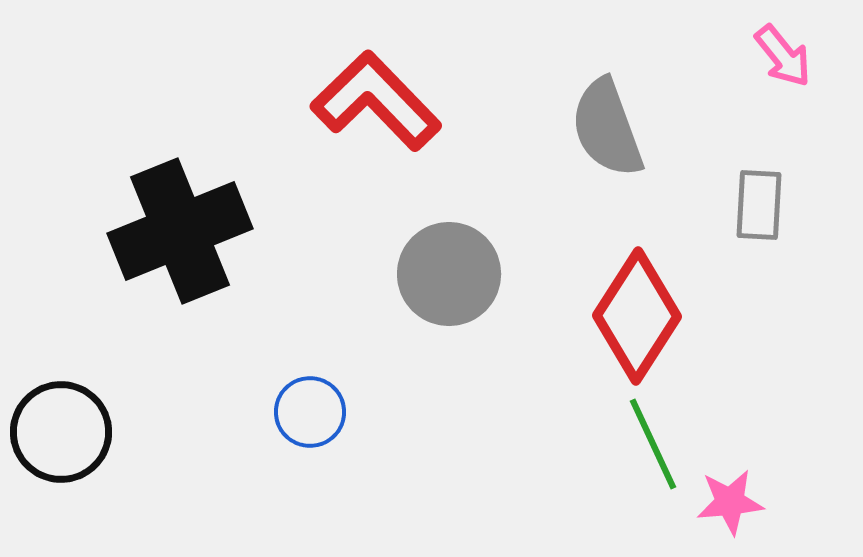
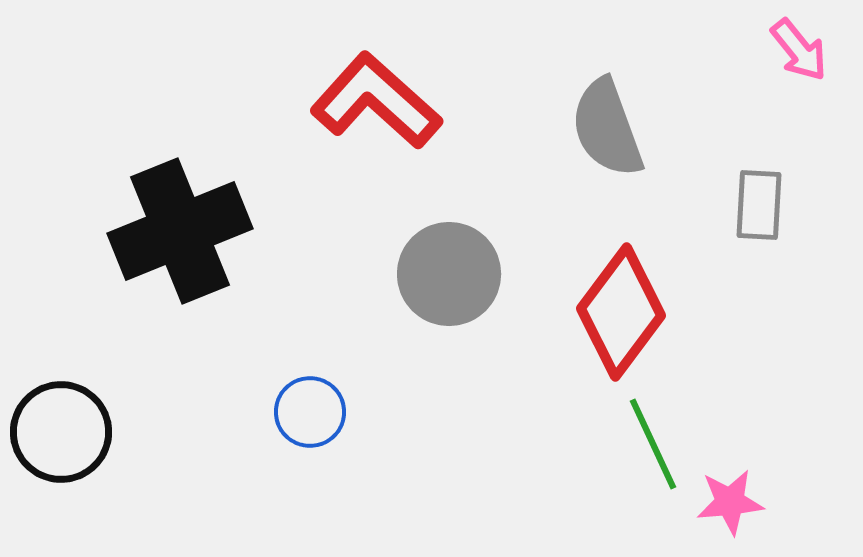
pink arrow: moved 16 px right, 6 px up
red L-shape: rotated 4 degrees counterclockwise
red diamond: moved 16 px left, 4 px up; rotated 4 degrees clockwise
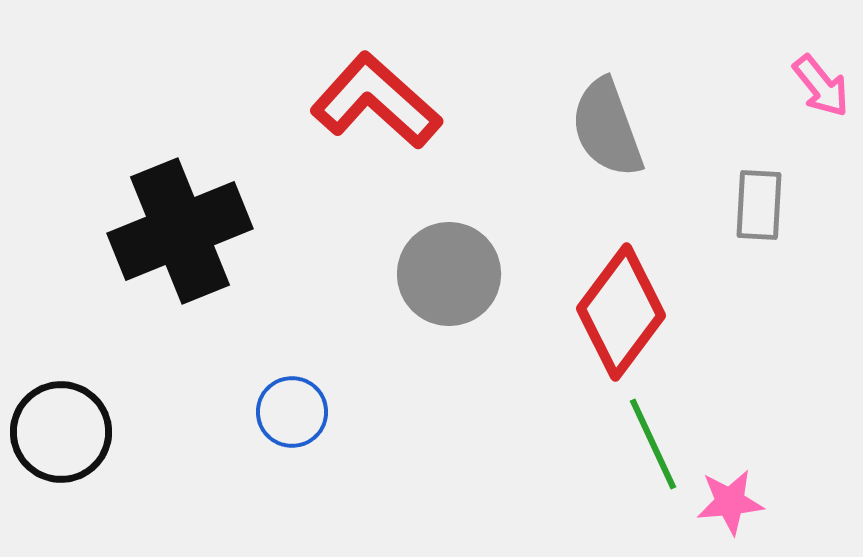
pink arrow: moved 22 px right, 36 px down
blue circle: moved 18 px left
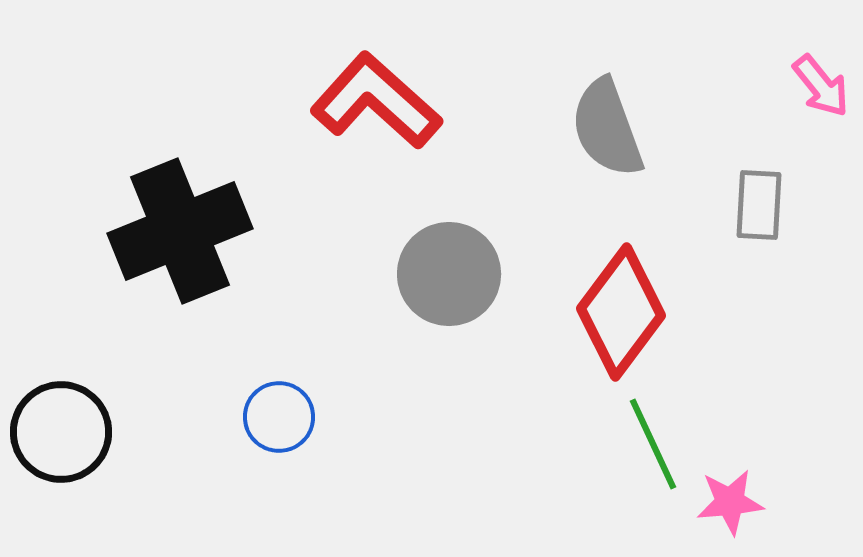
blue circle: moved 13 px left, 5 px down
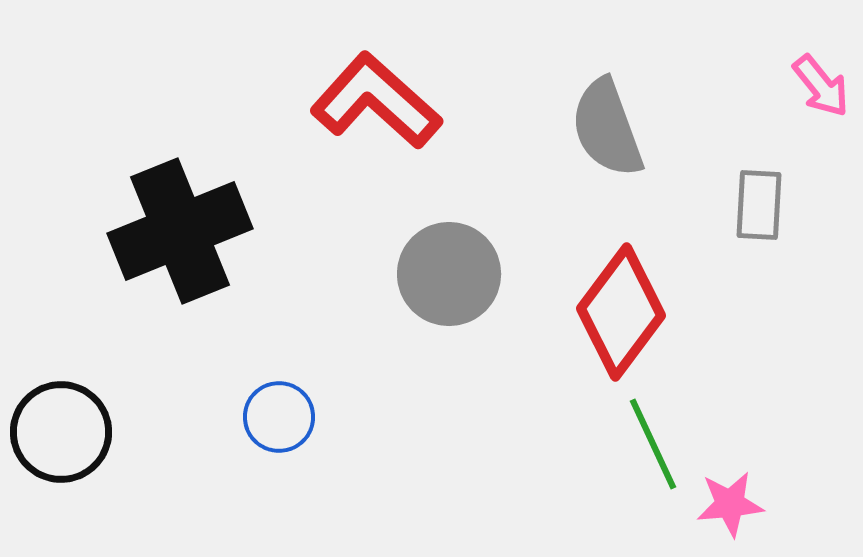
pink star: moved 2 px down
